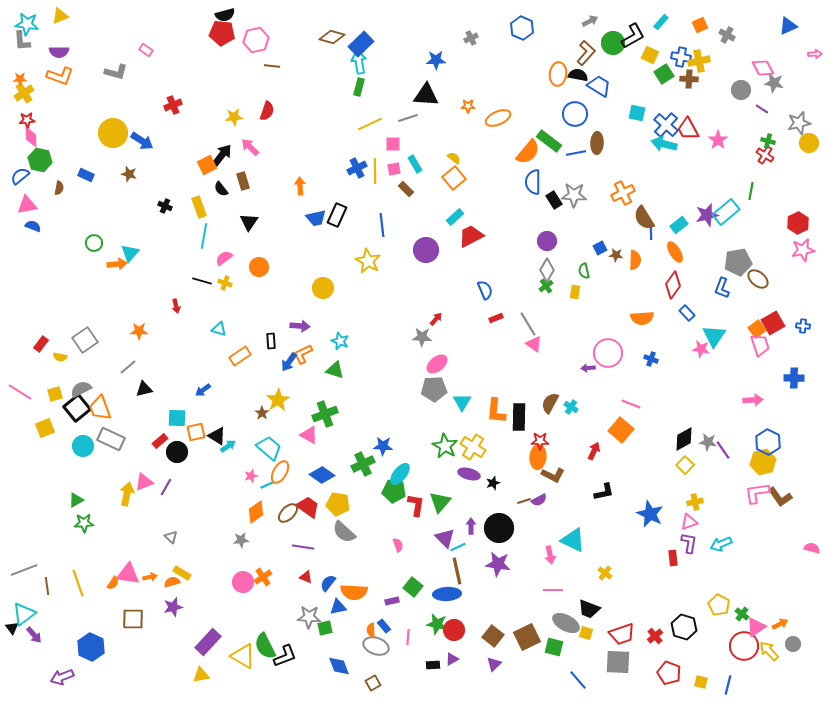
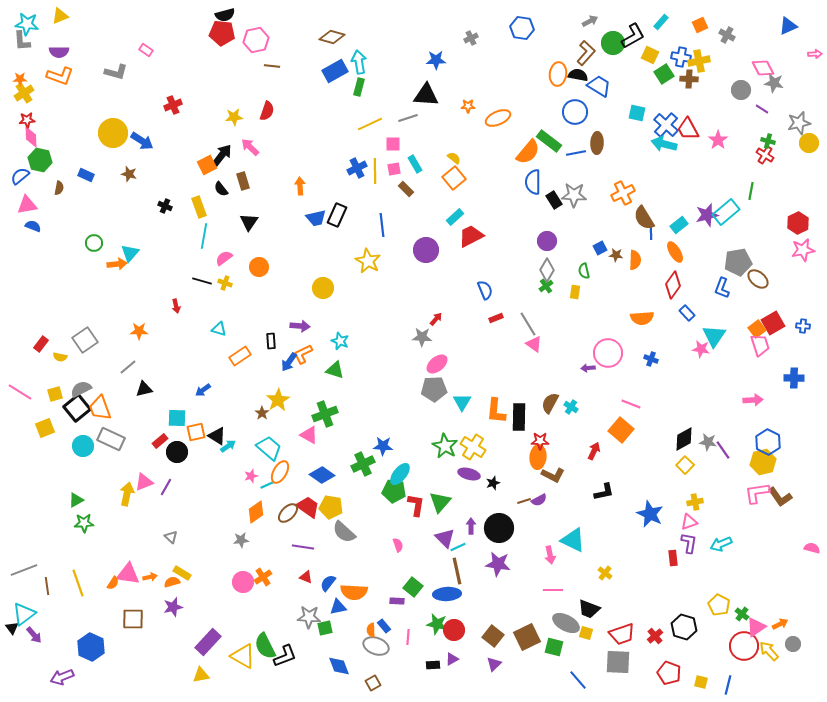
blue hexagon at (522, 28): rotated 15 degrees counterclockwise
blue rectangle at (361, 44): moved 26 px left, 27 px down; rotated 15 degrees clockwise
blue circle at (575, 114): moved 2 px up
yellow pentagon at (338, 504): moved 7 px left, 3 px down
purple rectangle at (392, 601): moved 5 px right; rotated 16 degrees clockwise
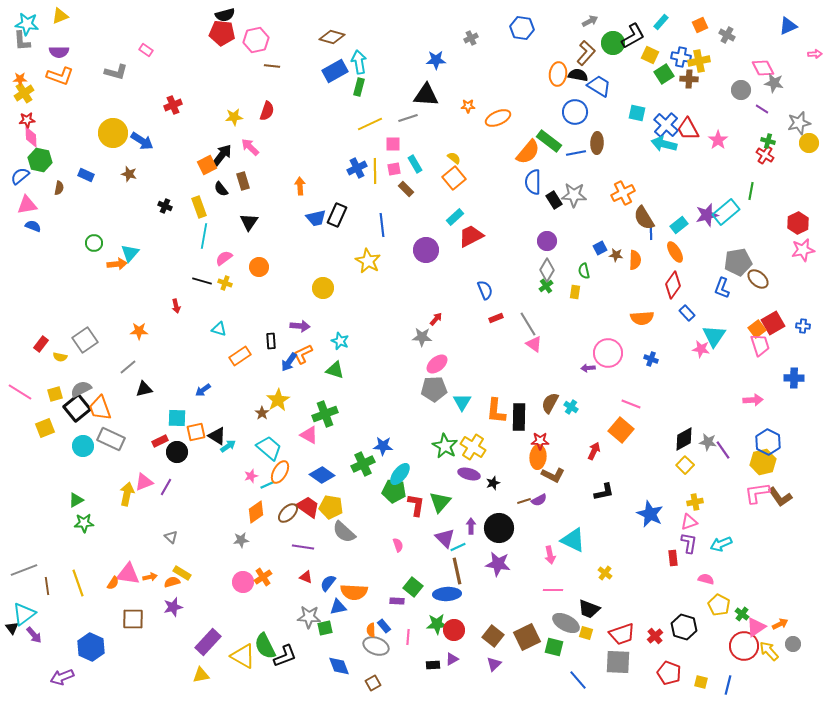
red rectangle at (160, 441): rotated 14 degrees clockwise
pink semicircle at (812, 548): moved 106 px left, 31 px down
green star at (437, 624): rotated 15 degrees counterclockwise
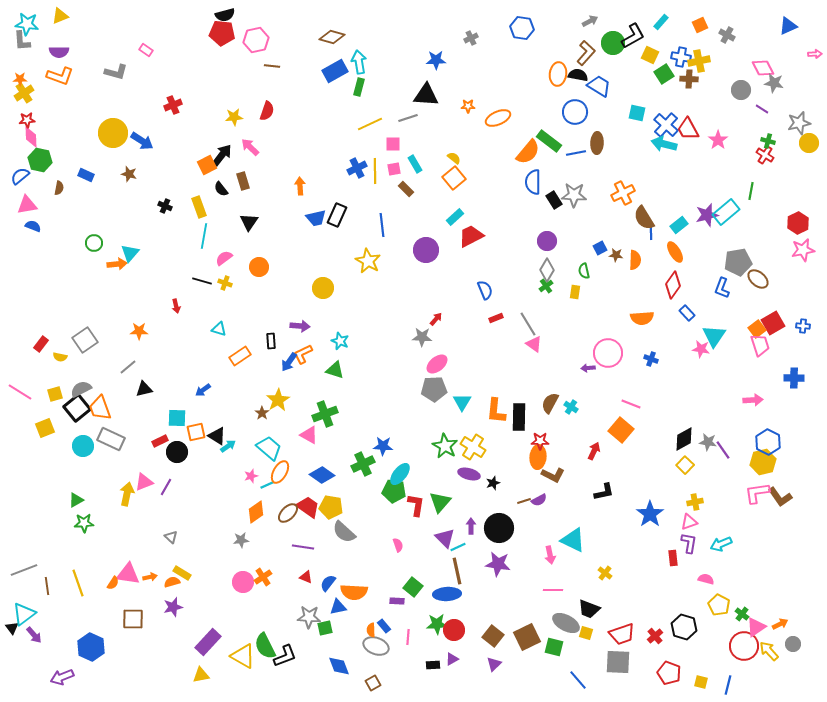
blue star at (650, 514): rotated 12 degrees clockwise
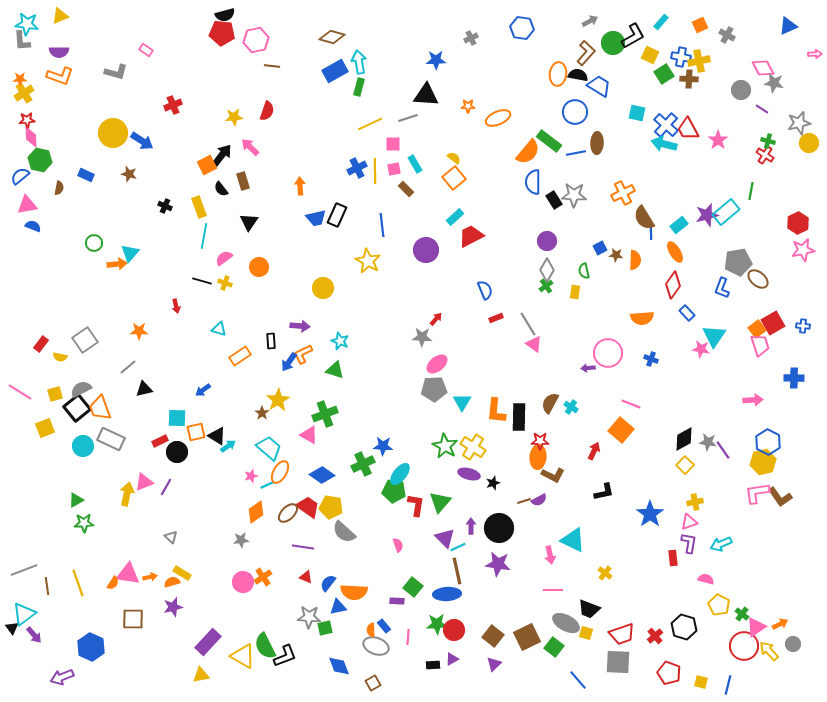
green square at (554, 647): rotated 24 degrees clockwise
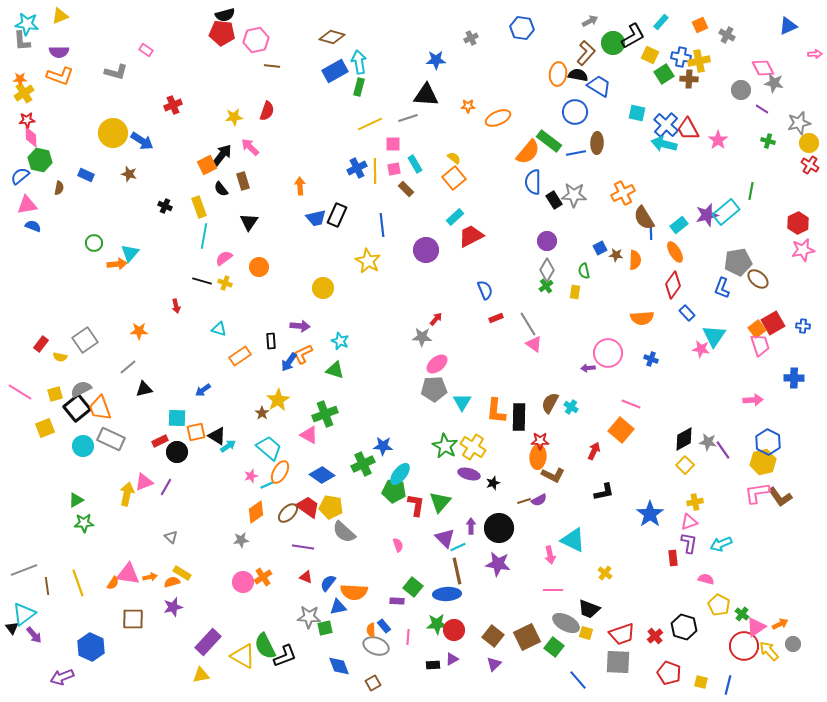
red cross at (765, 155): moved 45 px right, 10 px down
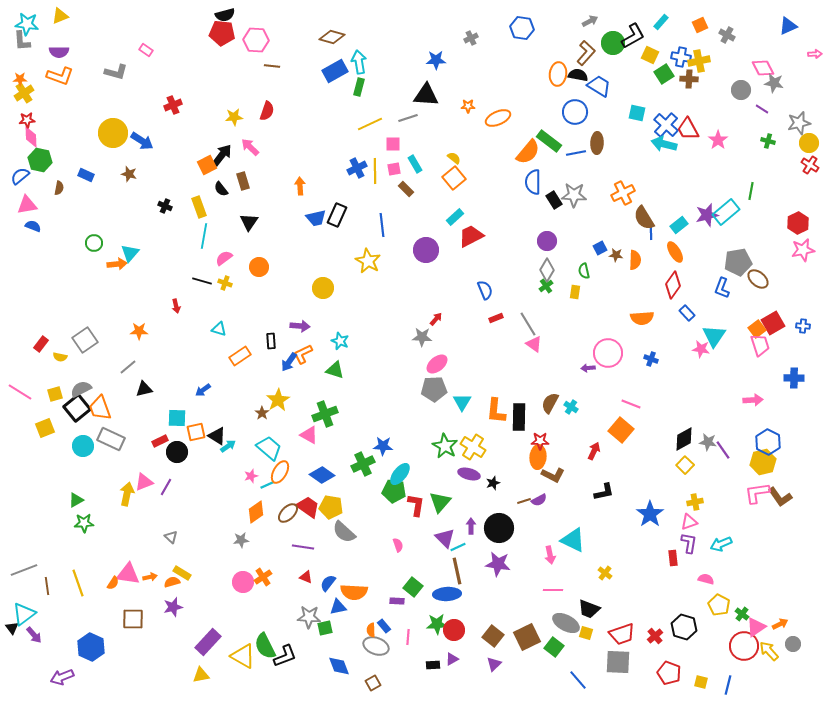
pink hexagon at (256, 40): rotated 15 degrees clockwise
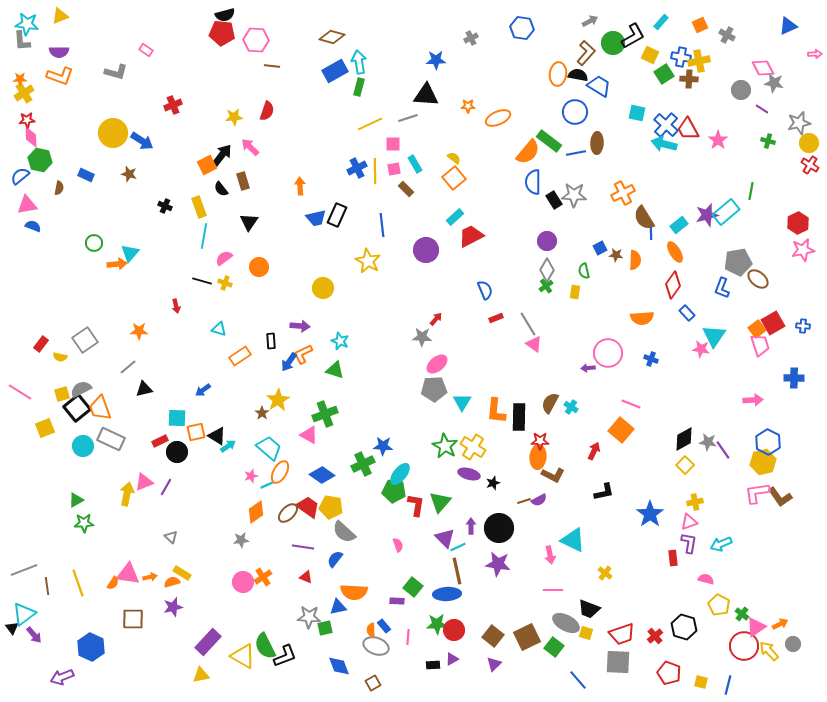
yellow square at (55, 394): moved 7 px right
blue semicircle at (328, 583): moved 7 px right, 24 px up
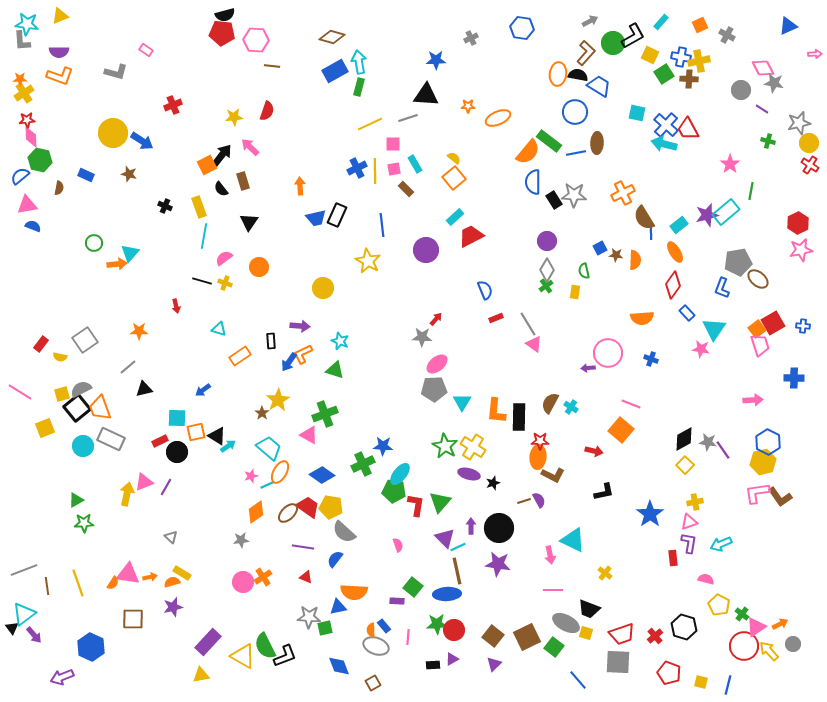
pink star at (718, 140): moved 12 px right, 24 px down
pink star at (803, 250): moved 2 px left
cyan triangle at (714, 336): moved 7 px up
red arrow at (594, 451): rotated 78 degrees clockwise
purple semicircle at (539, 500): rotated 91 degrees counterclockwise
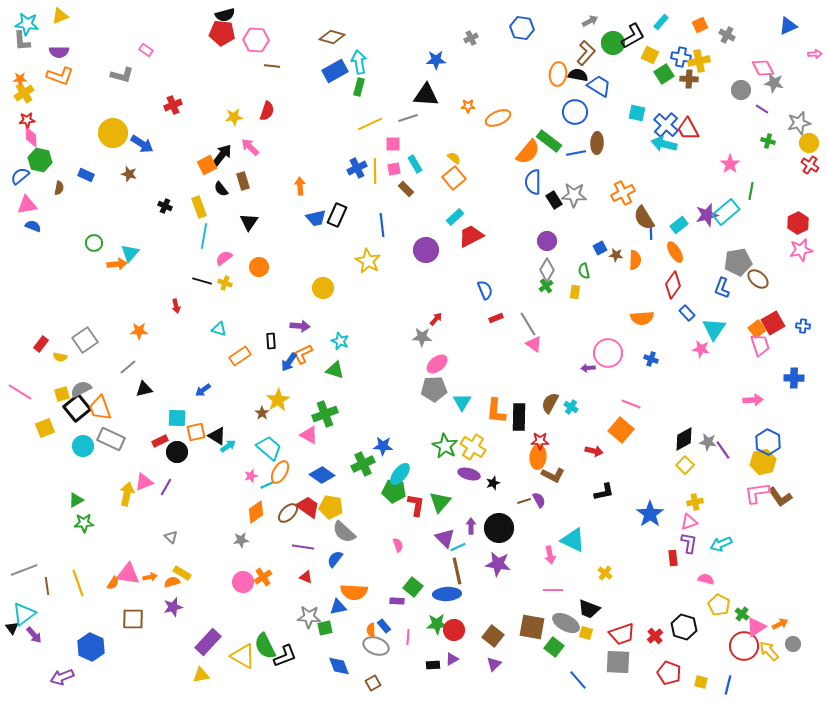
gray L-shape at (116, 72): moved 6 px right, 3 px down
blue arrow at (142, 141): moved 3 px down
brown square at (527, 637): moved 5 px right, 10 px up; rotated 36 degrees clockwise
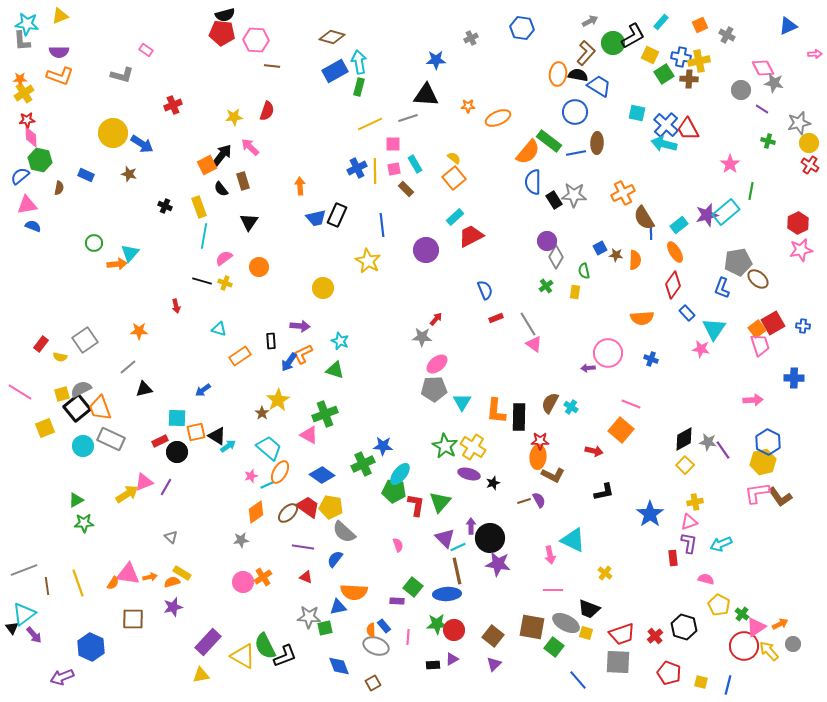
gray diamond at (547, 270): moved 9 px right, 13 px up
yellow arrow at (127, 494): rotated 45 degrees clockwise
black circle at (499, 528): moved 9 px left, 10 px down
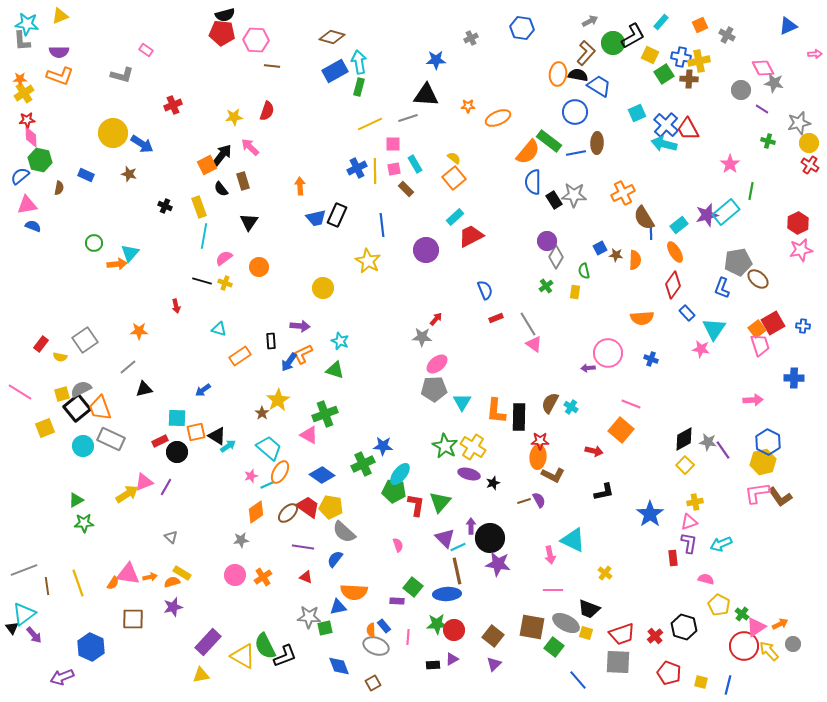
cyan square at (637, 113): rotated 36 degrees counterclockwise
pink circle at (243, 582): moved 8 px left, 7 px up
